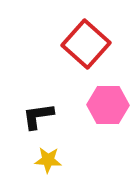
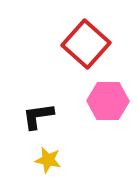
pink hexagon: moved 4 px up
yellow star: rotated 8 degrees clockwise
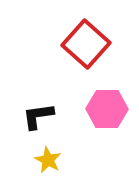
pink hexagon: moved 1 px left, 8 px down
yellow star: rotated 16 degrees clockwise
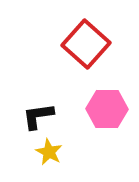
yellow star: moved 1 px right, 8 px up
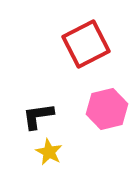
red square: rotated 21 degrees clockwise
pink hexagon: rotated 15 degrees counterclockwise
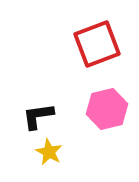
red square: moved 11 px right; rotated 6 degrees clockwise
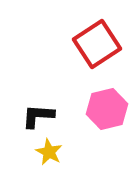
red square: rotated 12 degrees counterclockwise
black L-shape: rotated 12 degrees clockwise
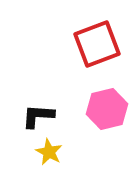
red square: rotated 12 degrees clockwise
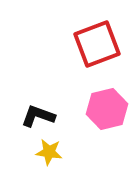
black L-shape: rotated 16 degrees clockwise
yellow star: rotated 20 degrees counterclockwise
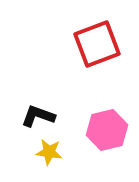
pink hexagon: moved 21 px down
